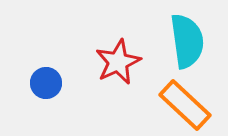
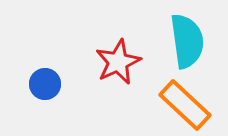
blue circle: moved 1 px left, 1 px down
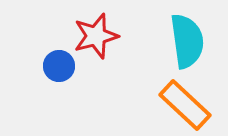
red star: moved 22 px left, 26 px up; rotated 9 degrees clockwise
blue circle: moved 14 px right, 18 px up
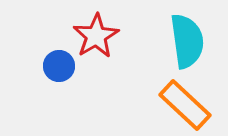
red star: rotated 15 degrees counterclockwise
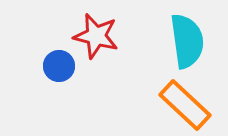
red star: rotated 27 degrees counterclockwise
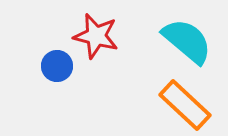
cyan semicircle: rotated 42 degrees counterclockwise
blue circle: moved 2 px left
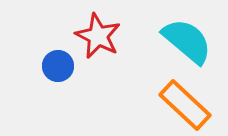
red star: moved 2 px right; rotated 12 degrees clockwise
blue circle: moved 1 px right
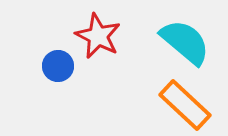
cyan semicircle: moved 2 px left, 1 px down
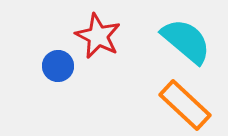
cyan semicircle: moved 1 px right, 1 px up
